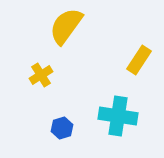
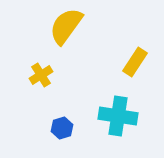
yellow rectangle: moved 4 px left, 2 px down
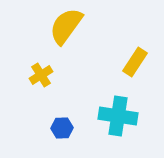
blue hexagon: rotated 15 degrees clockwise
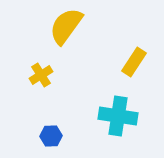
yellow rectangle: moved 1 px left
blue hexagon: moved 11 px left, 8 px down
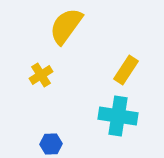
yellow rectangle: moved 8 px left, 8 px down
blue hexagon: moved 8 px down
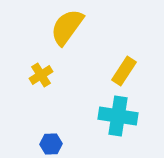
yellow semicircle: moved 1 px right, 1 px down
yellow rectangle: moved 2 px left, 1 px down
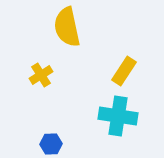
yellow semicircle: rotated 48 degrees counterclockwise
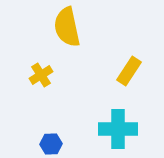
yellow rectangle: moved 5 px right
cyan cross: moved 13 px down; rotated 9 degrees counterclockwise
